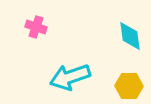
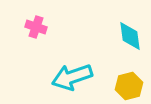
cyan arrow: moved 2 px right
yellow hexagon: rotated 16 degrees counterclockwise
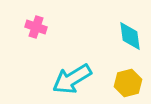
cyan arrow: moved 2 px down; rotated 12 degrees counterclockwise
yellow hexagon: moved 1 px left, 3 px up
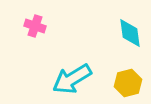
pink cross: moved 1 px left, 1 px up
cyan diamond: moved 3 px up
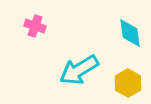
cyan arrow: moved 7 px right, 9 px up
yellow hexagon: rotated 16 degrees counterclockwise
